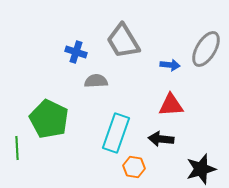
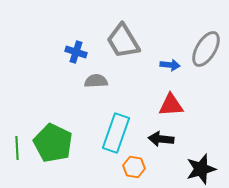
green pentagon: moved 4 px right, 24 px down
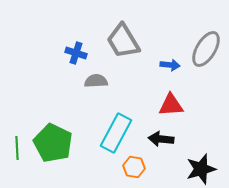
blue cross: moved 1 px down
cyan rectangle: rotated 9 degrees clockwise
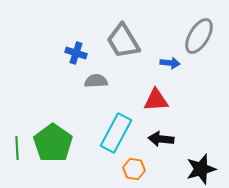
gray ellipse: moved 7 px left, 13 px up
blue arrow: moved 2 px up
red triangle: moved 15 px left, 5 px up
green pentagon: rotated 9 degrees clockwise
orange hexagon: moved 2 px down
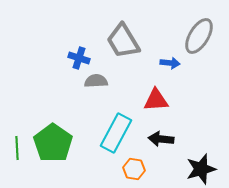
blue cross: moved 3 px right, 5 px down
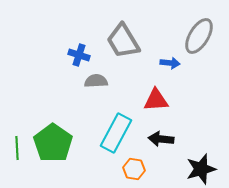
blue cross: moved 3 px up
